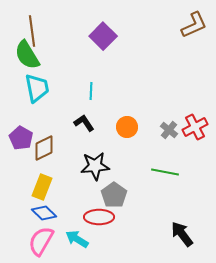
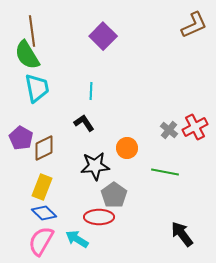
orange circle: moved 21 px down
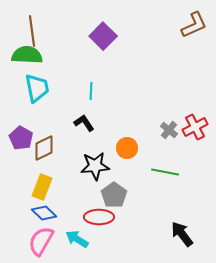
green semicircle: rotated 124 degrees clockwise
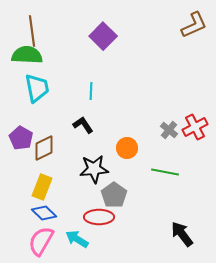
black L-shape: moved 1 px left, 2 px down
black star: moved 1 px left, 3 px down
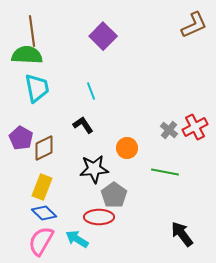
cyan line: rotated 24 degrees counterclockwise
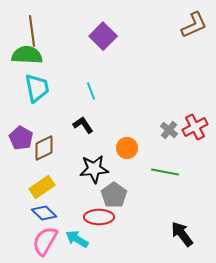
yellow rectangle: rotated 35 degrees clockwise
pink semicircle: moved 4 px right
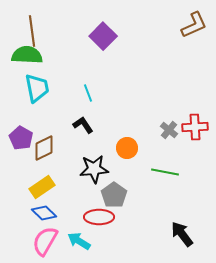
cyan line: moved 3 px left, 2 px down
red cross: rotated 25 degrees clockwise
cyan arrow: moved 2 px right, 2 px down
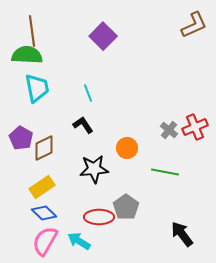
red cross: rotated 20 degrees counterclockwise
gray pentagon: moved 12 px right, 12 px down
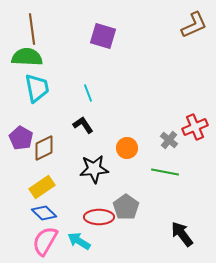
brown line: moved 2 px up
purple square: rotated 28 degrees counterclockwise
green semicircle: moved 2 px down
gray cross: moved 10 px down
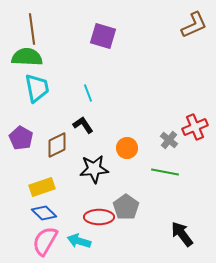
brown diamond: moved 13 px right, 3 px up
yellow rectangle: rotated 15 degrees clockwise
cyan arrow: rotated 15 degrees counterclockwise
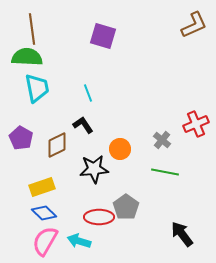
red cross: moved 1 px right, 3 px up
gray cross: moved 7 px left
orange circle: moved 7 px left, 1 px down
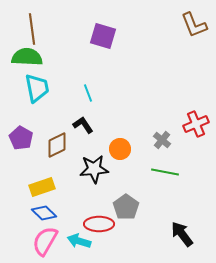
brown L-shape: rotated 92 degrees clockwise
red ellipse: moved 7 px down
